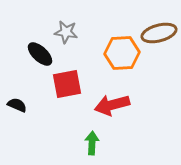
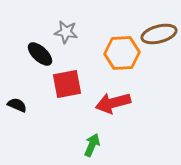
brown ellipse: moved 1 px down
red arrow: moved 1 px right, 2 px up
green arrow: moved 2 px down; rotated 20 degrees clockwise
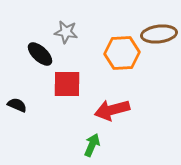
brown ellipse: rotated 8 degrees clockwise
red square: rotated 12 degrees clockwise
red arrow: moved 1 px left, 7 px down
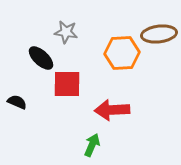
black ellipse: moved 1 px right, 4 px down
black semicircle: moved 3 px up
red arrow: rotated 12 degrees clockwise
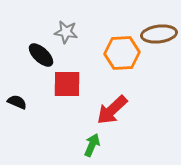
black ellipse: moved 3 px up
red arrow: rotated 40 degrees counterclockwise
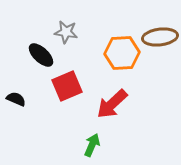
brown ellipse: moved 1 px right, 3 px down
red square: moved 2 px down; rotated 24 degrees counterclockwise
black semicircle: moved 1 px left, 3 px up
red arrow: moved 6 px up
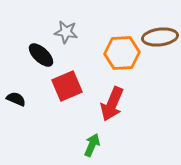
red arrow: rotated 24 degrees counterclockwise
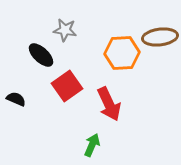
gray star: moved 1 px left, 2 px up
red square: rotated 12 degrees counterclockwise
red arrow: moved 3 px left; rotated 48 degrees counterclockwise
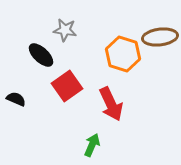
orange hexagon: moved 1 px right, 1 px down; rotated 20 degrees clockwise
red arrow: moved 2 px right
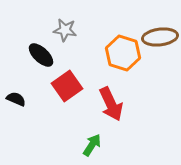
orange hexagon: moved 1 px up
green arrow: rotated 10 degrees clockwise
